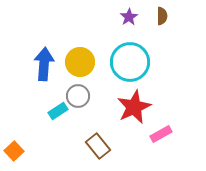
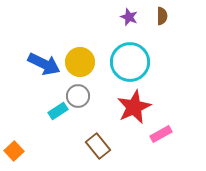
purple star: rotated 18 degrees counterclockwise
blue arrow: rotated 112 degrees clockwise
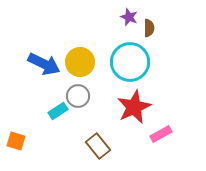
brown semicircle: moved 13 px left, 12 px down
orange square: moved 2 px right, 10 px up; rotated 30 degrees counterclockwise
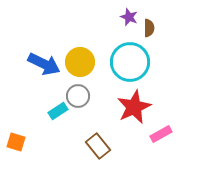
orange square: moved 1 px down
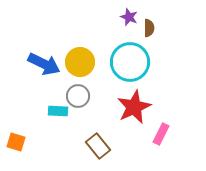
cyan rectangle: rotated 36 degrees clockwise
pink rectangle: rotated 35 degrees counterclockwise
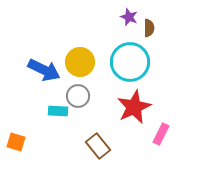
blue arrow: moved 6 px down
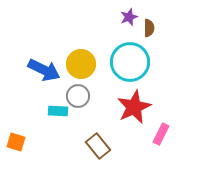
purple star: rotated 30 degrees clockwise
yellow circle: moved 1 px right, 2 px down
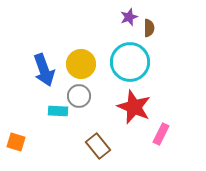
blue arrow: rotated 44 degrees clockwise
gray circle: moved 1 px right
red star: rotated 24 degrees counterclockwise
